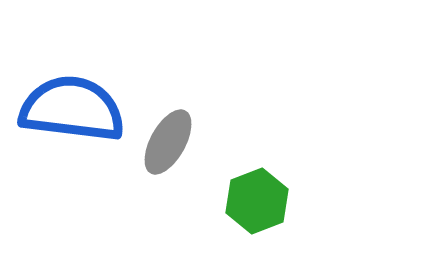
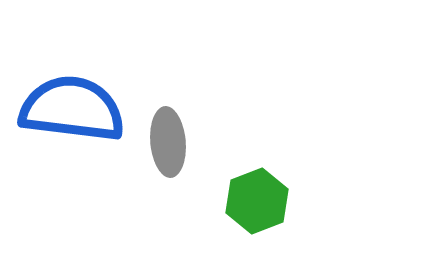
gray ellipse: rotated 34 degrees counterclockwise
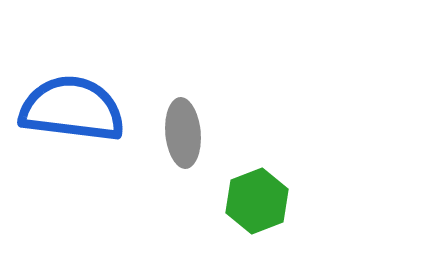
gray ellipse: moved 15 px right, 9 px up
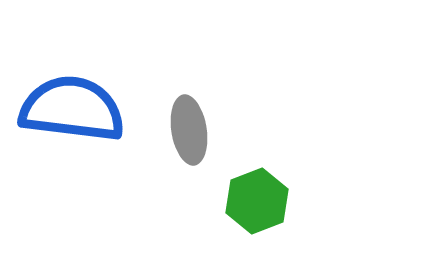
gray ellipse: moved 6 px right, 3 px up; rotated 4 degrees counterclockwise
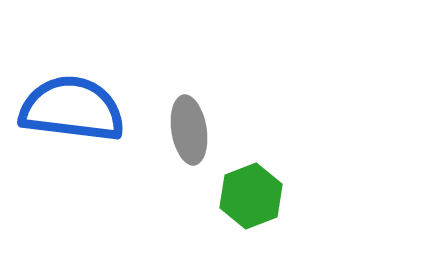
green hexagon: moved 6 px left, 5 px up
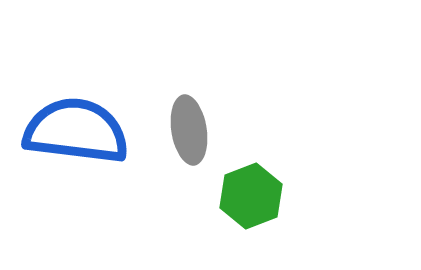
blue semicircle: moved 4 px right, 22 px down
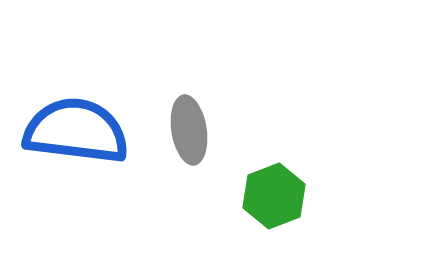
green hexagon: moved 23 px right
